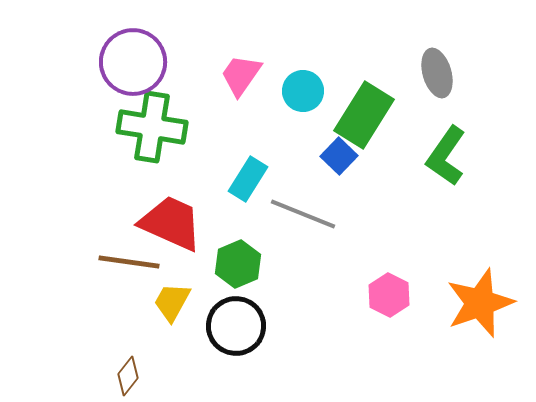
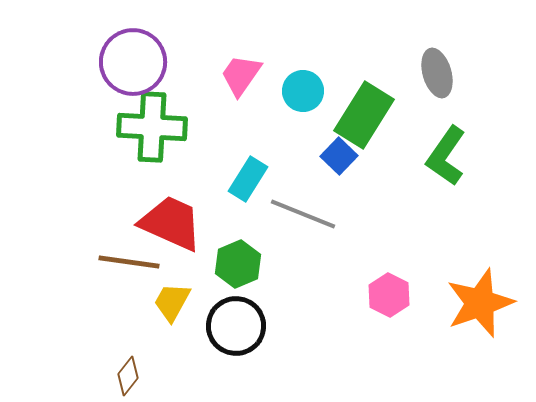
green cross: rotated 6 degrees counterclockwise
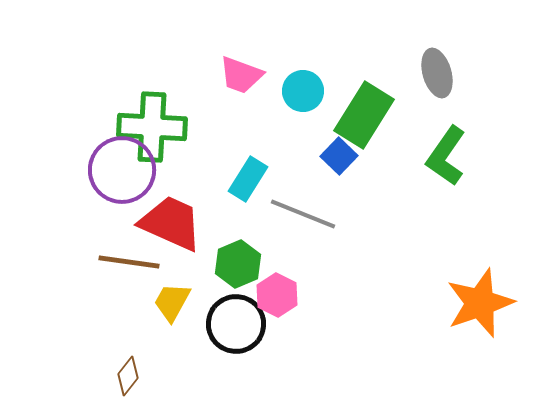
purple circle: moved 11 px left, 108 px down
pink trapezoid: rotated 105 degrees counterclockwise
pink hexagon: moved 112 px left
black circle: moved 2 px up
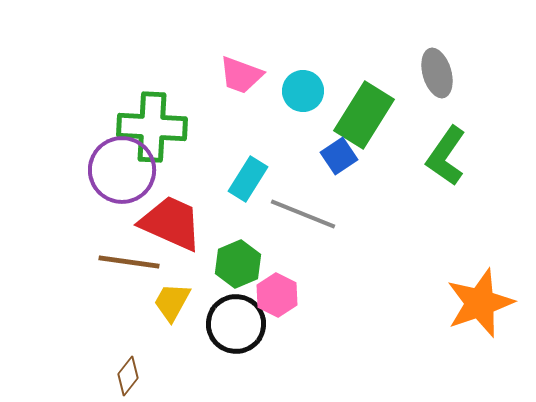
blue square: rotated 12 degrees clockwise
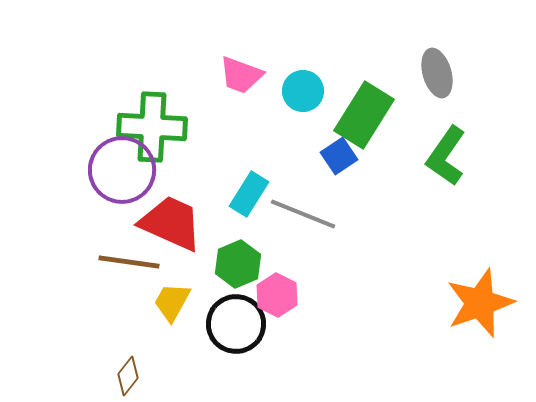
cyan rectangle: moved 1 px right, 15 px down
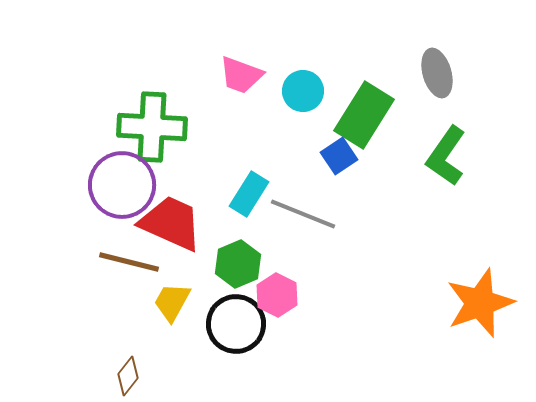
purple circle: moved 15 px down
brown line: rotated 6 degrees clockwise
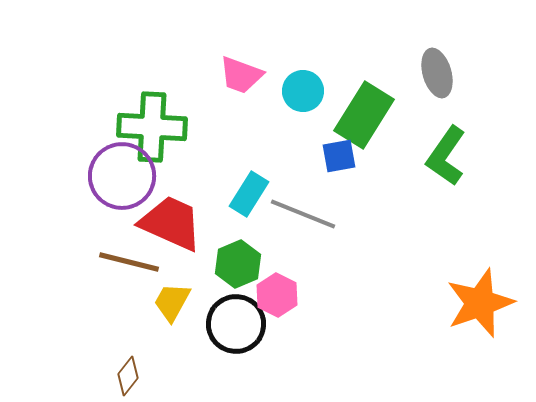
blue square: rotated 24 degrees clockwise
purple circle: moved 9 px up
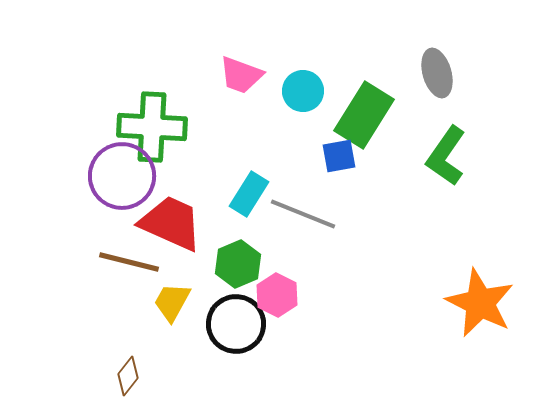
orange star: rotated 26 degrees counterclockwise
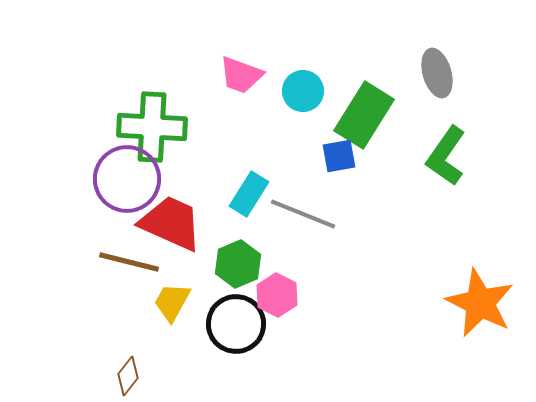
purple circle: moved 5 px right, 3 px down
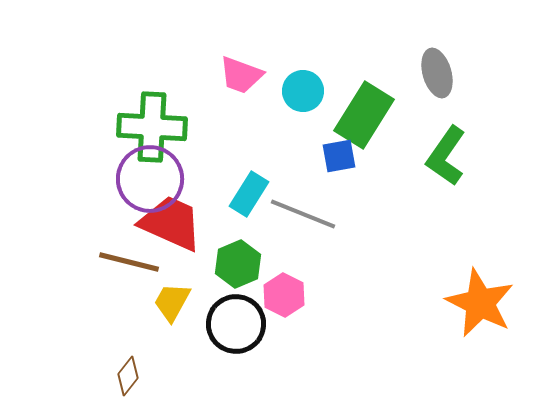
purple circle: moved 23 px right
pink hexagon: moved 7 px right
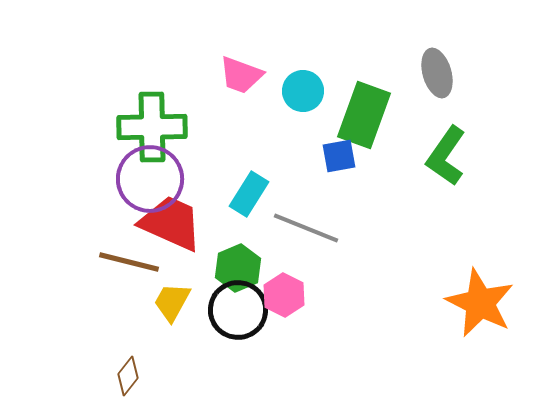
green rectangle: rotated 12 degrees counterclockwise
green cross: rotated 4 degrees counterclockwise
gray line: moved 3 px right, 14 px down
green hexagon: moved 4 px down
black circle: moved 2 px right, 14 px up
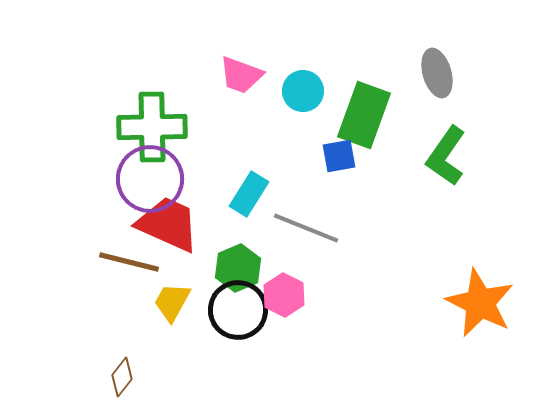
red trapezoid: moved 3 px left, 1 px down
brown diamond: moved 6 px left, 1 px down
